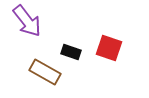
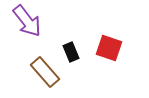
black rectangle: rotated 48 degrees clockwise
brown rectangle: rotated 20 degrees clockwise
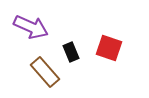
purple arrow: moved 4 px right, 6 px down; rotated 28 degrees counterclockwise
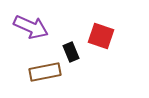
red square: moved 8 px left, 12 px up
brown rectangle: rotated 60 degrees counterclockwise
